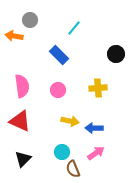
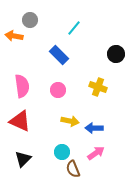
yellow cross: moved 1 px up; rotated 24 degrees clockwise
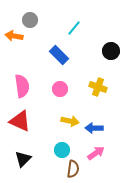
black circle: moved 5 px left, 3 px up
pink circle: moved 2 px right, 1 px up
cyan circle: moved 2 px up
brown semicircle: rotated 150 degrees counterclockwise
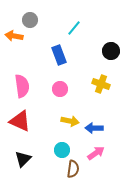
blue rectangle: rotated 24 degrees clockwise
yellow cross: moved 3 px right, 3 px up
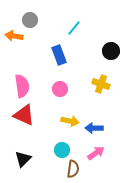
red triangle: moved 4 px right, 6 px up
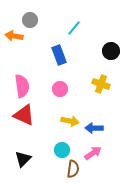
pink arrow: moved 3 px left
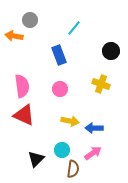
black triangle: moved 13 px right
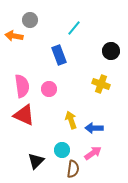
pink circle: moved 11 px left
yellow arrow: moved 1 px right, 1 px up; rotated 120 degrees counterclockwise
black triangle: moved 2 px down
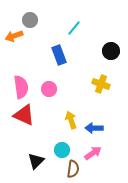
orange arrow: rotated 30 degrees counterclockwise
pink semicircle: moved 1 px left, 1 px down
